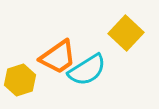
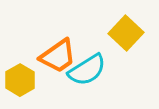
orange trapezoid: moved 1 px up
yellow hexagon: rotated 12 degrees counterclockwise
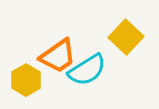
yellow square: moved 4 px down
yellow hexagon: moved 6 px right
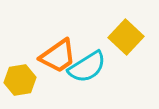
cyan semicircle: moved 3 px up
yellow hexagon: moved 6 px left; rotated 20 degrees clockwise
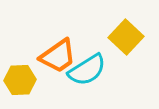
cyan semicircle: moved 3 px down
yellow hexagon: rotated 8 degrees clockwise
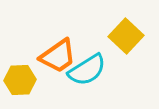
yellow square: moved 1 px up
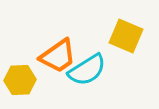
yellow square: rotated 20 degrees counterclockwise
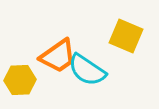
cyan semicircle: rotated 66 degrees clockwise
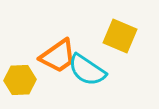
yellow square: moved 6 px left
